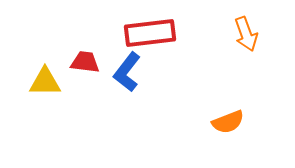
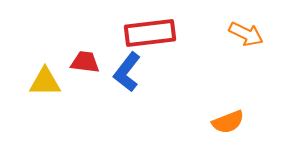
orange arrow: rotated 44 degrees counterclockwise
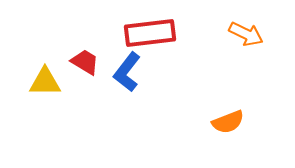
red trapezoid: rotated 24 degrees clockwise
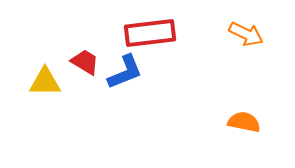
blue L-shape: moved 2 px left; rotated 150 degrees counterclockwise
orange semicircle: moved 16 px right; rotated 148 degrees counterclockwise
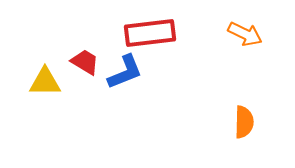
orange arrow: moved 1 px left
orange semicircle: rotated 80 degrees clockwise
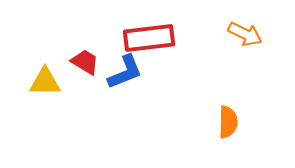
red rectangle: moved 1 px left, 5 px down
orange semicircle: moved 16 px left
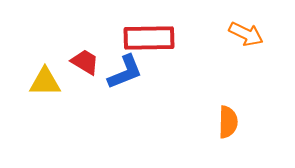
orange arrow: moved 1 px right
red rectangle: rotated 6 degrees clockwise
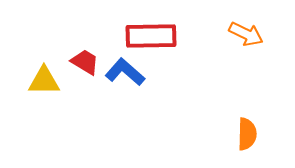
red rectangle: moved 2 px right, 2 px up
blue L-shape: rotated 117 degrees counterclockwise
yellow triangle: moved 1 px left, 1 px up
orange semicircle: moved 19 px right, 12 px down
